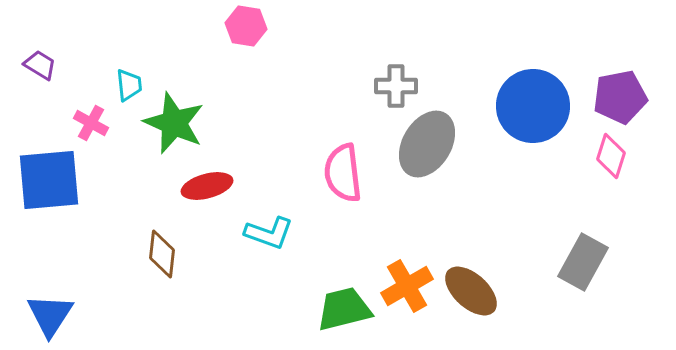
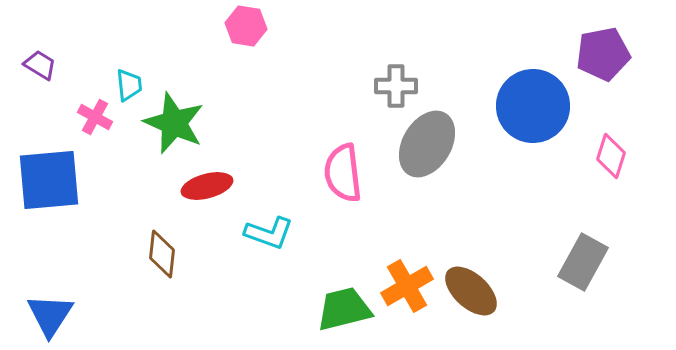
purple pentagon: moved 17 px left, 43 px up
pink cross: moved 4 px right, 6 px up
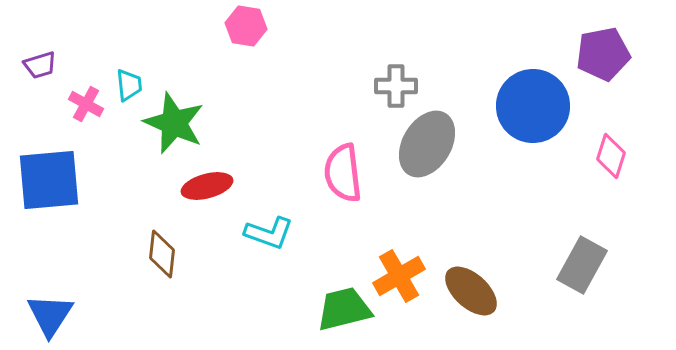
purple trapezoid: rotated 132 degrees clockwise
pink cross: moved 9 px left, 13 px up
gray rectangle: moved 1 px left, 3 px down
orange cross: moved 8 px left, 10 px up
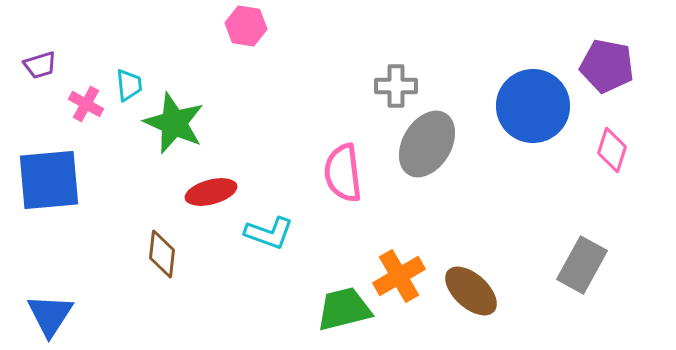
purple pentagon: moved 4 px right, 12 px down; rotated 22 degrees clockwise
pink diamond: moved 1 px right, 6 px up
red ellipse: moved 4 px right, 6 px down
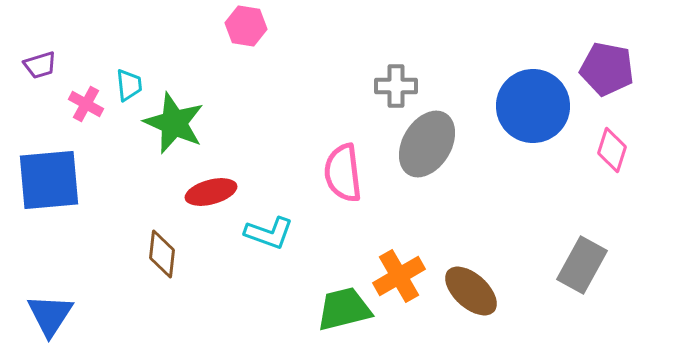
purple pentagon: moved 3 px down
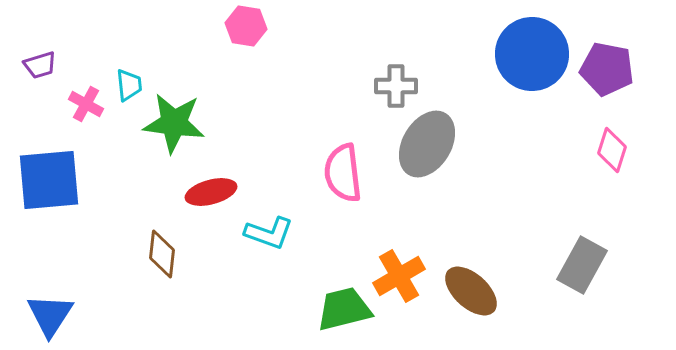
blue circle: moved 1 px left, 52 px up
green star: rotated 16 degrees counterclockwise
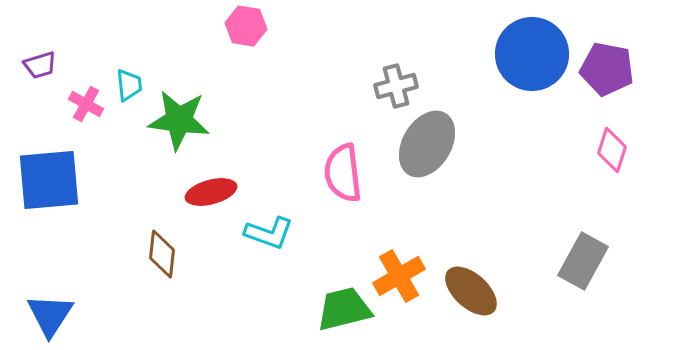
gray cross: rotated 15 degrees counterclockwise
green star: moved 5 px right, 3 px up
gray rectangle: moved 1 px right, 4 px up
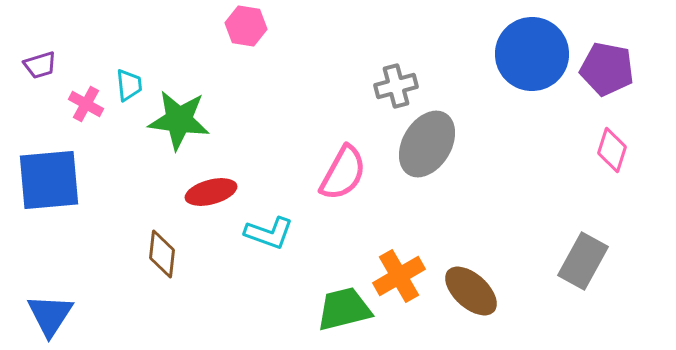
pink semicircle: rotated 144 degrees counterclockwise
